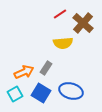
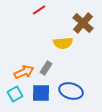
red line: moved 21 px left, 4 px up
blue square: rotated 30 degrees counterclockwise
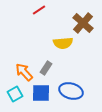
orange arrow: rotated 108 degrees counterclockwise
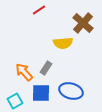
cyan square: moved 7 px down
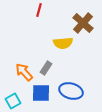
red line: rotated 40 degrees counterclockwise
cyan square: moved 2 px left
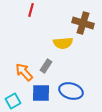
red line: moved 8 px left
brown cross: rotated 25 degrees counterclockwise
gray rectangle: moved 2 px up
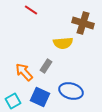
red line: rotated 72 degrees counterclockwise
blue square: moved 1 px left, 4 px down; rotated 24 degrees clockwise
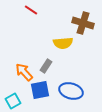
blue square: moved 7 px up; rotated 36 degrees counterclockwise
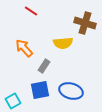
red line: moved 1 px down
brown cross: moved 2 px right
gray rectangle: moved 2 px left
orange arrow: moved 24 px up
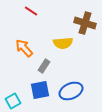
blue ellipse: rotated 40 degrees counterclockwise
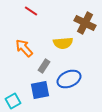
brown cross: rotated 10 degrees clockwise
blue ellipse: moved 2 px left, 12 px up
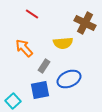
red line: moved 1 px right, 3 px down
cyan square: rotated 14 degrees counterclockwise
